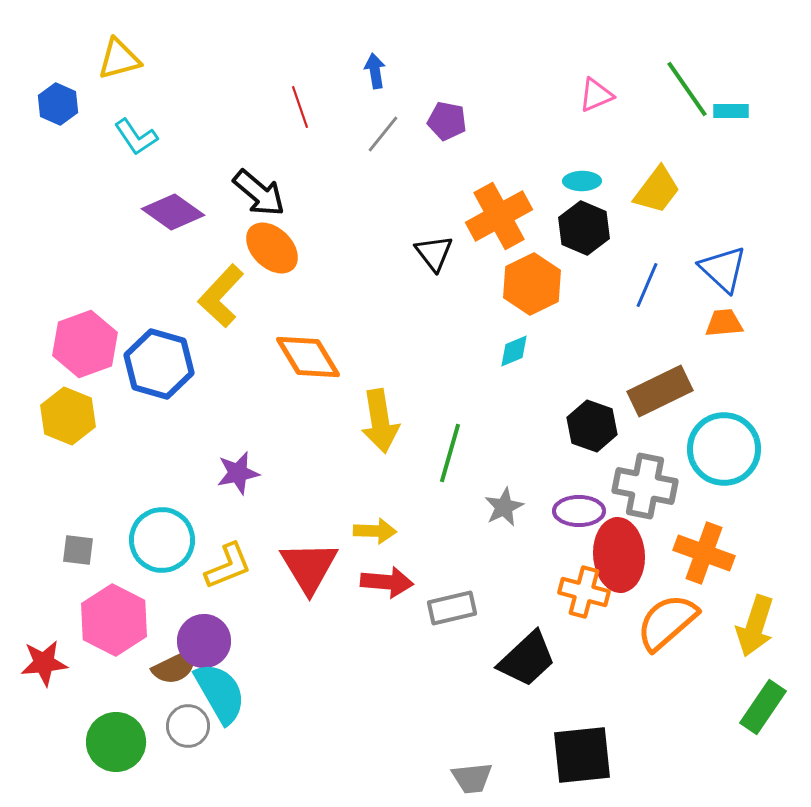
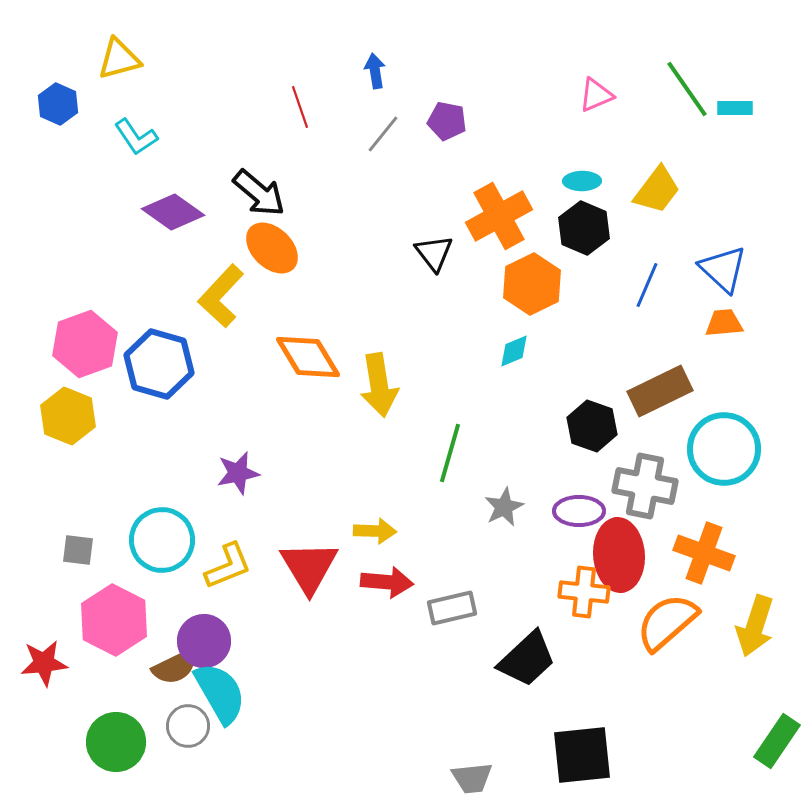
cyan rectangle at (731, 111): moved 4 px right, 3 px up
yellow arrow at (380, 421): moved 1 px left, 36 px up
orange cross at (584, 592): rotated 9 degrees counterclockwise
green rectangle at (763, 707): moved 14 px right, 34 px down
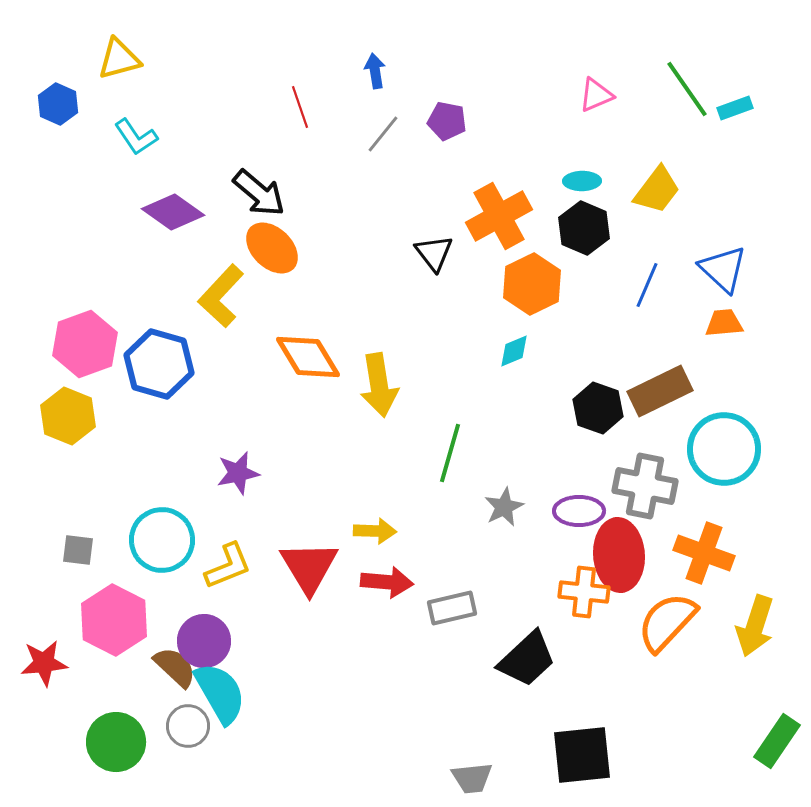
cyan rectangle at (735, 108): rotated 20 degrees counterclockwise
black hexagon at (592, 426): moved 6 px right, 18 px up
orange semicircle at (667, 622): rotated 6 degrees counterclockwise
brown semicircle at (175, 667): rotated 111 degrees counterclockwise
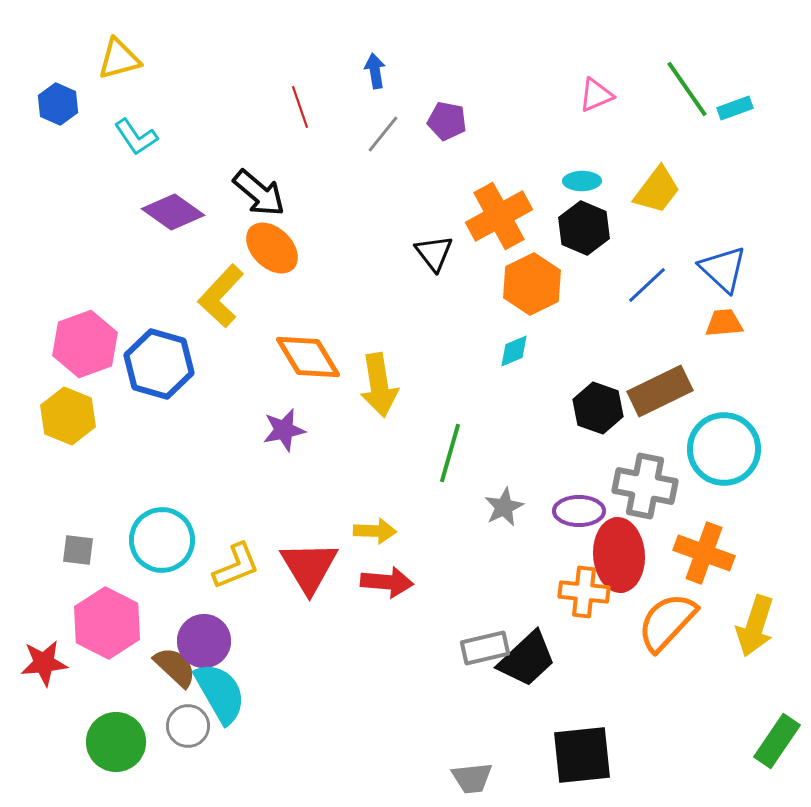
blue line at (647, 285): rotated 24 degrees clockwise
purple star at (238, 473): moved 46 px right, 43 px up
yellow L-shape at (228, 566): moved 8 px right
gray rectangle at (452, 608): moved 33 px right, 40 px down
pink hexagon at (114, 620): moved 7 px left, 3 px down
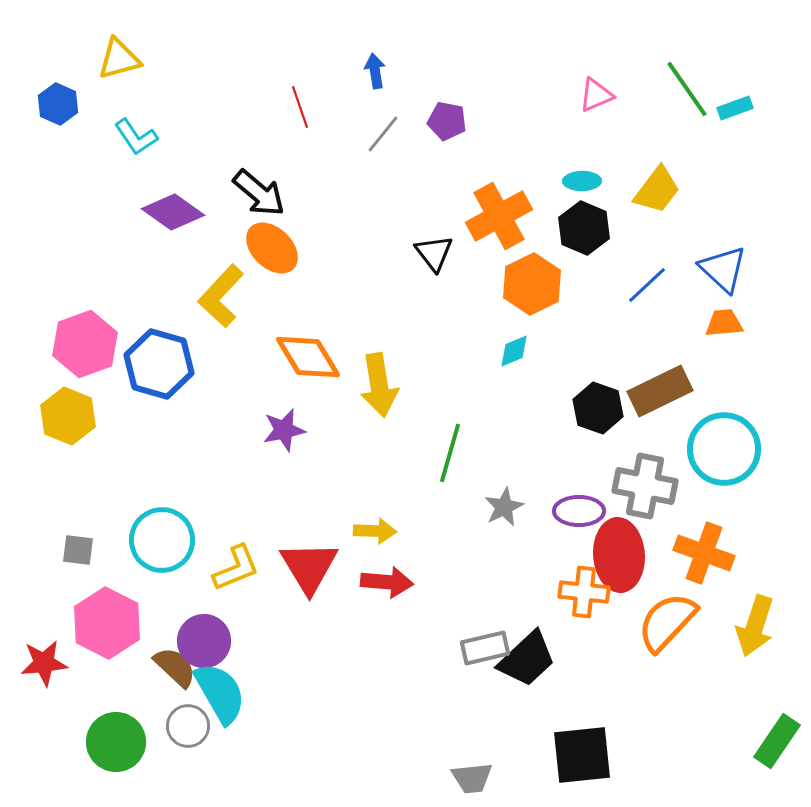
yellow L-shape at (236, 566): moved 2 px down
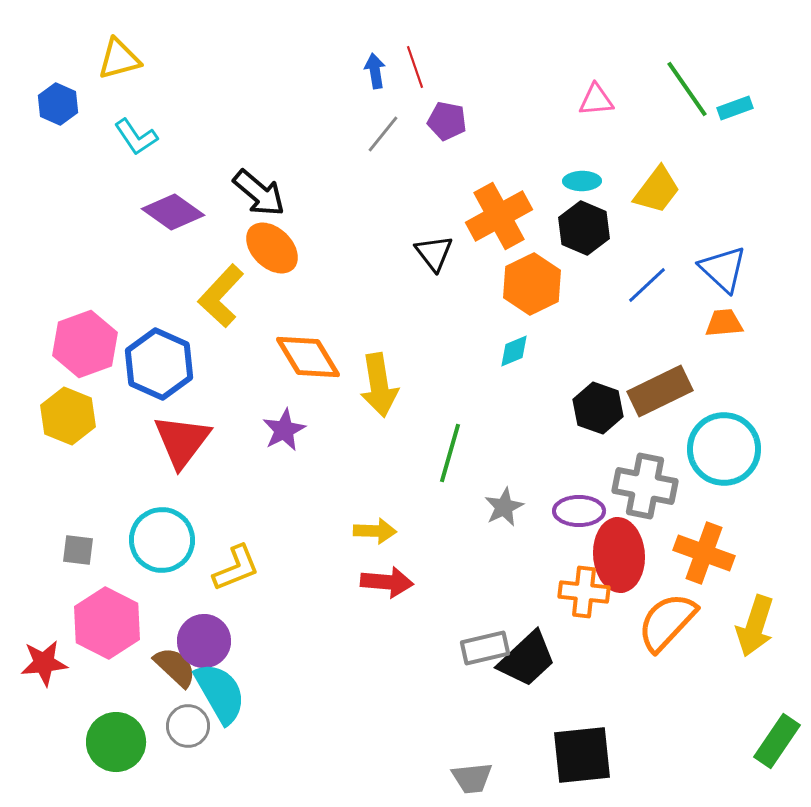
pink triangle at (596, 95): moved 5 px down; rotated 18 degrees clockwise
red line at (300, 107): moved 115 px right, 40 px up
blue hexagon at (159, 364): rotated 8 degrees clockwise
purple star at (284, 430): rotated 15 degrees counterclockwise
red triangle at (309, 567): moved 127 px left, 126 px up; rotated 8 degrees clockwise
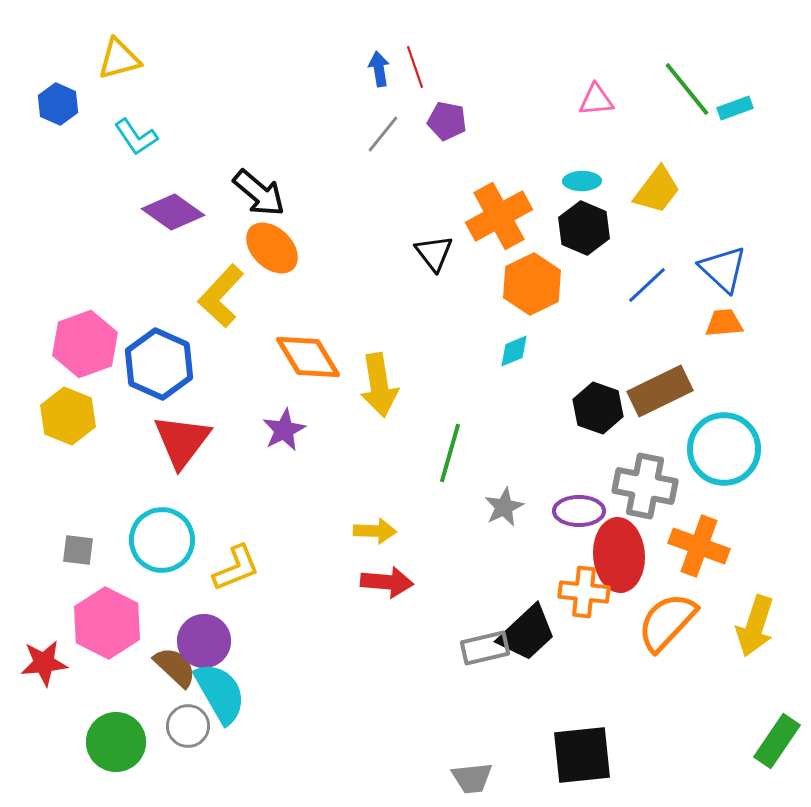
blue arrow at (375, 71): moved 4 px right, 2 px up
green line at (687, 89): rotated 4 degrees counterclockwise
orange cross at (704, 553): moved 5 px left, 7 px up
black trapezoid at (527, 659): moved 26 px up
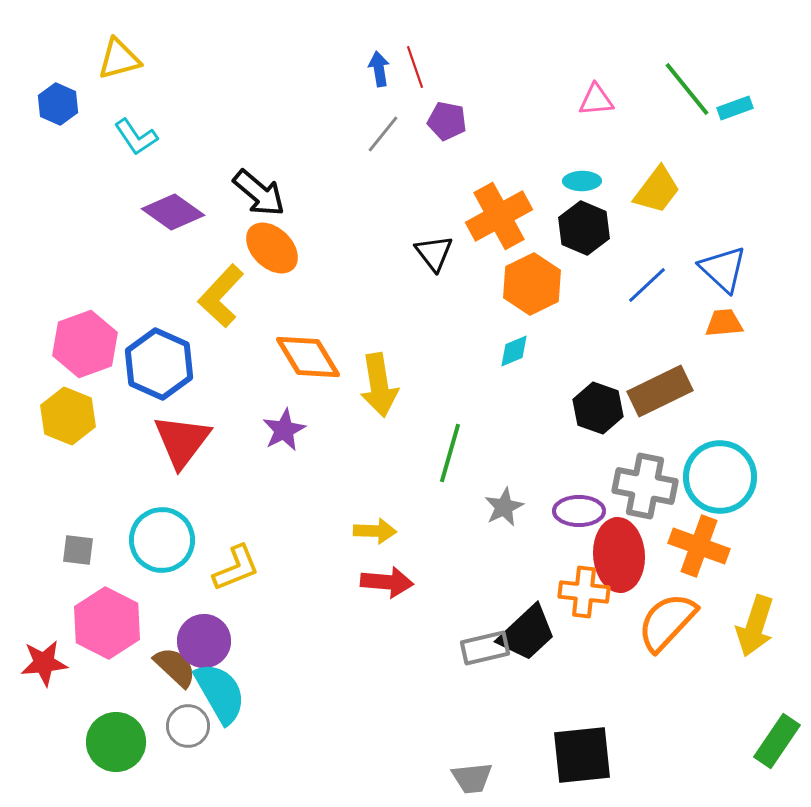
cyan circle at (724, 449): moved 4 px left, 28 px down
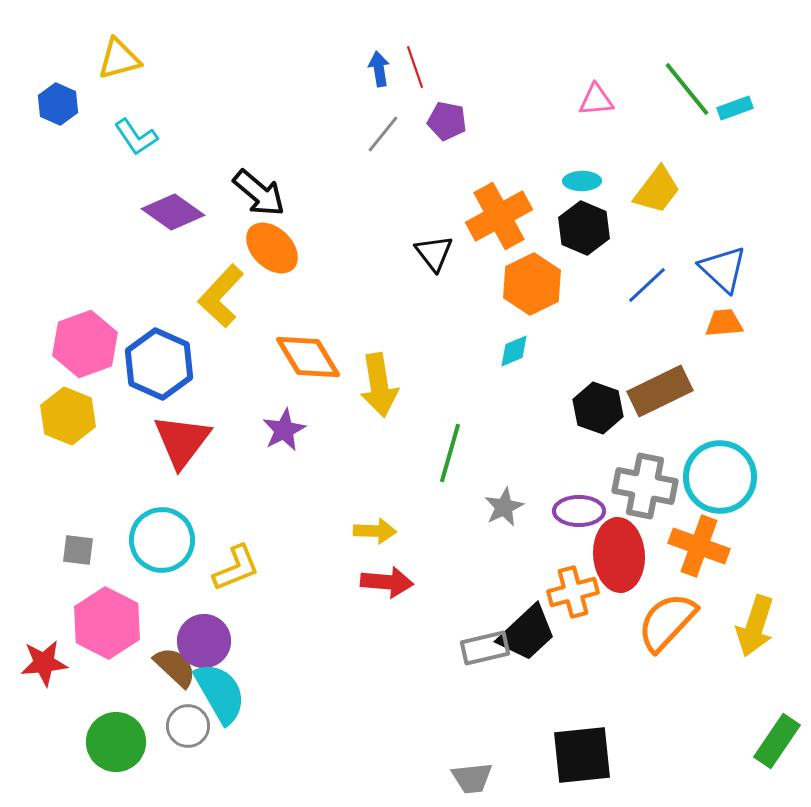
orange cross at (584, 592): moved 11 px left; rotated 21 degrees counterclockwise
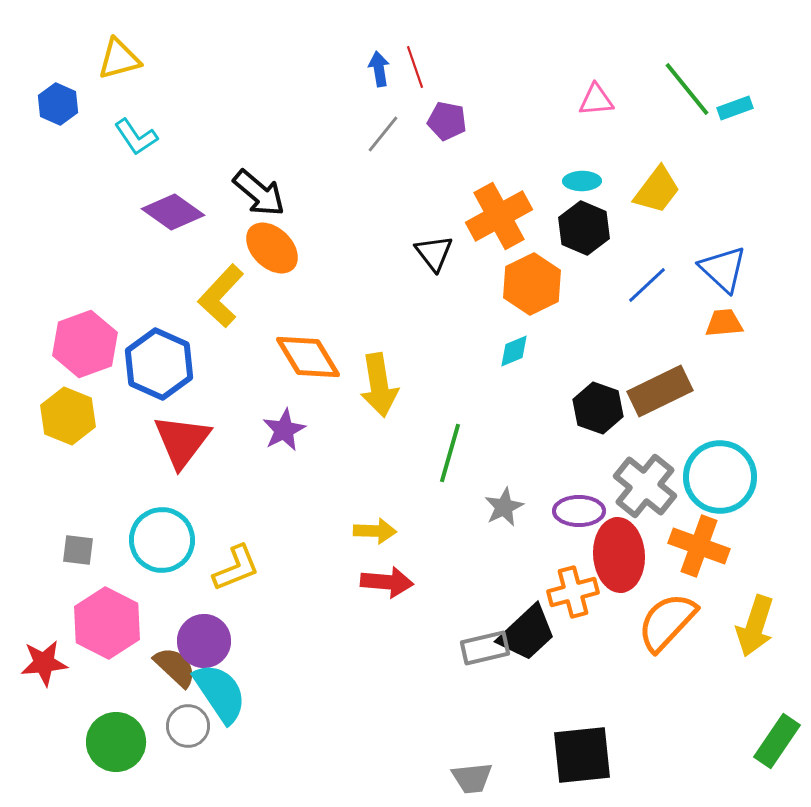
gray cross at (645, 486): rotated 28 degrees clockwise
cyan semicircle at (220, 693): rotated 4 degrees counterclockwise
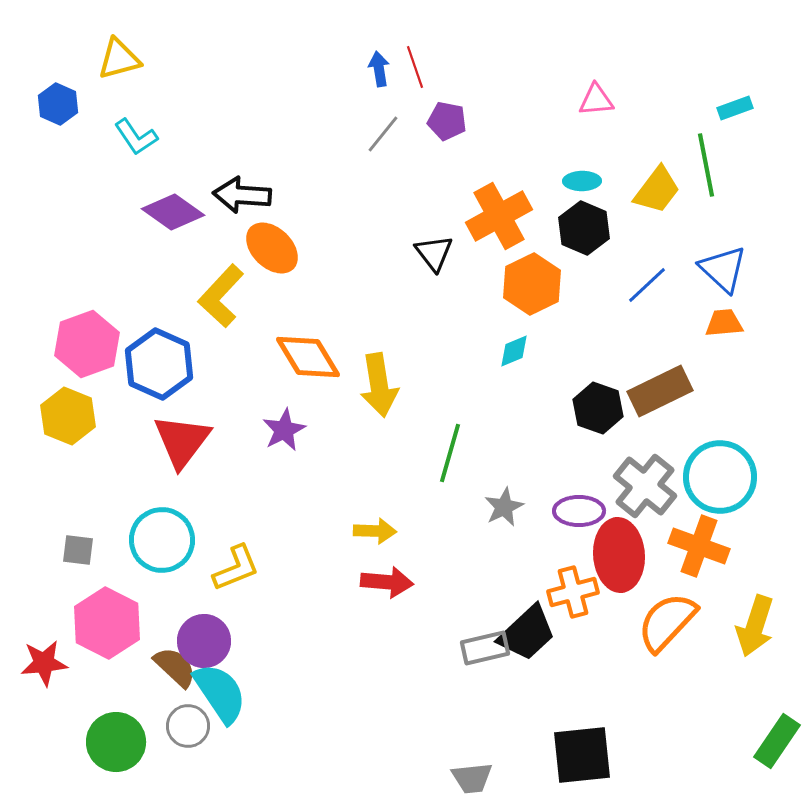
green line at (687, 89): moved 19 px right, 76 px down; rotated 28 degrees clockwise
black arrow at (259, 193): moved 17 px left, 2 px down; rotated 144 degrees clockwise
pink hexagon at (85, 344): moved 2 px right
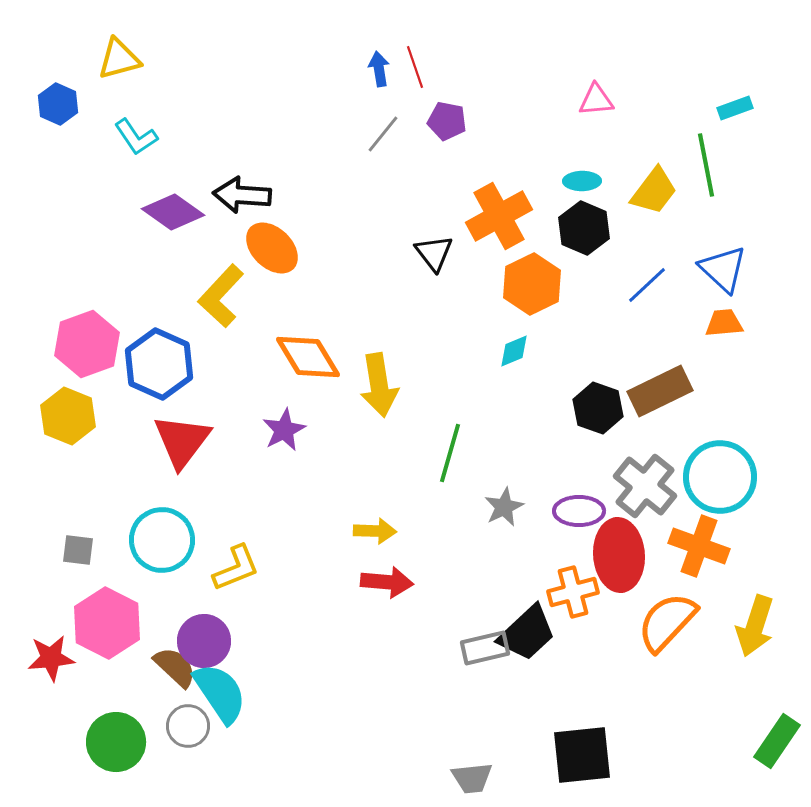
yellow trapezoid at (657, 190): moved 3 px left, 1 px down
red star at (44, 663): moved 7 px right, 5 px up
